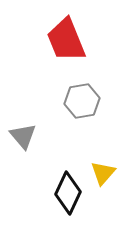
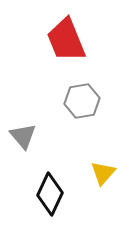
black diamond: moved 18 px left, 1 px down
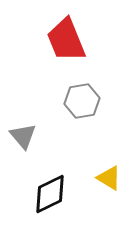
yellow triangle: moved 6 px right, 5 px down; rotated 40 degrees counterclockwise
black diamond: rotated 39 degrees clockwise
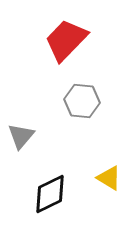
red trapezoid: rotated 66 degrees clockwise
gray hexagon: rotated 16 degrees clockwise
gray triangle: moved 2 px left; rotated 20 degrees clockwise
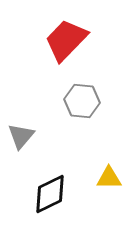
yellow triangle: rotated 32 degrees counterclockwise
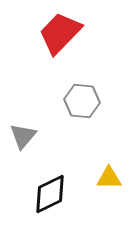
red trapezoid: moved 6 px left, 7 px up
gray triangle: moved 2 px right
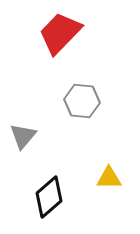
black diamond: moved 1 px left, 3 px down; rotated 15 degrees counterclockwise
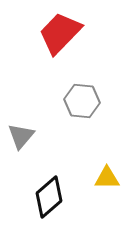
gray triangle: moved 2 px left
yellow triangle: moved 2 px left
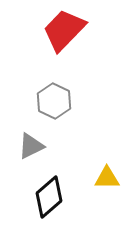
red trapezoid: moved 4 px right, 3 px up
gray hexagon: moved 28 px left; rotated 20 degrees clockwise
gray triangle: moved 10 px right, 10 px down; rotated 24 degrees clockwise
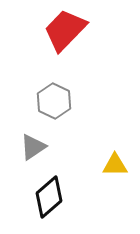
red trapezoid: moved 1 px right
gray triangle: moved 2 px right, 1 px down; rotated 8 degrees counterclockwise
yellow triangle: moved 8 px right, 13 px up
